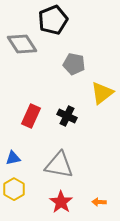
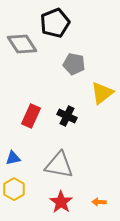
black pentagon: moved 2 px right, 3 px down
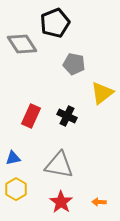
yellow hexagon: moved 2 px right
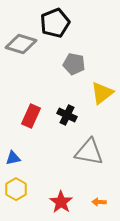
gray diamond: moved 1 px left; rotated 40 degrees counterclockwise
black cross: moved 1 px up
gray triangle: moved 30 px right, 13 px up
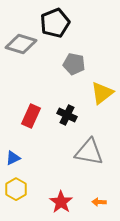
blue triangle: rotated 14 degrees counterclockwise
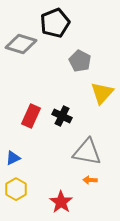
gray pentagon: moved 6 px right, 3 px up; rotated 15 degrees clockwise
yellow triangle: rotated 10 degrees counterclockwise
black cross: moved 5 px left, 1 px down
gray triangle: moved 2 px left
orange arrow: moved 9 px left, 22 px up
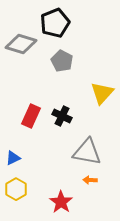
gray pentagon: moved 18 px left
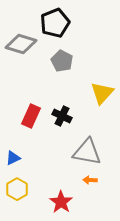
yellow hexagon: moved 1 px right
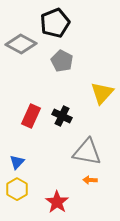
gray diamond: rotated 12 degrees clockwise
blue triangle: moved 4 px right, 4 px down; rotated 21 degrees counterclockwise
red star: moved 4 px left
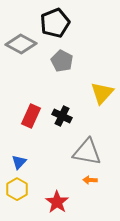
blue triangle: moved 2 px right
